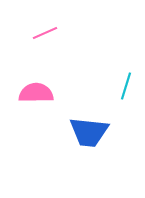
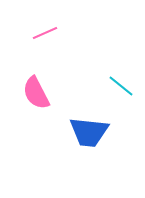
cyan line: moved 5 px left; rotated 68 degrees counterclockwise
pink semicircle: rotated 116 degrees counterclockwise
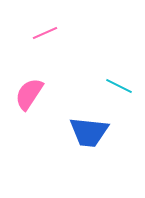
cyan line: moved 2 px left; rotated 12 degrees counterclockwise
pink semicircle: moved 7 px left, 1 px down; rotated 60 degrees clockwise
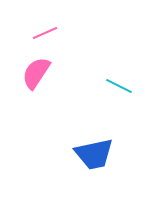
pink semicircle: moved 7 px right, 21 px up
blue trapezoid: moved 5 px right, 22 px down; rotated 18 degrees counterclockwise
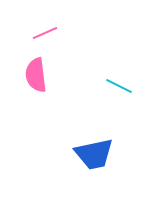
pink semicircle: moved 2 px down; rotated 40 degrees counterclockwise
